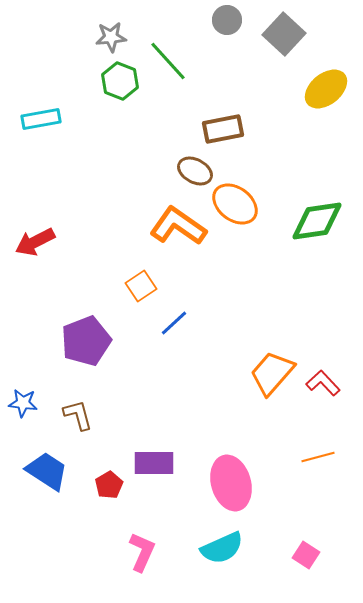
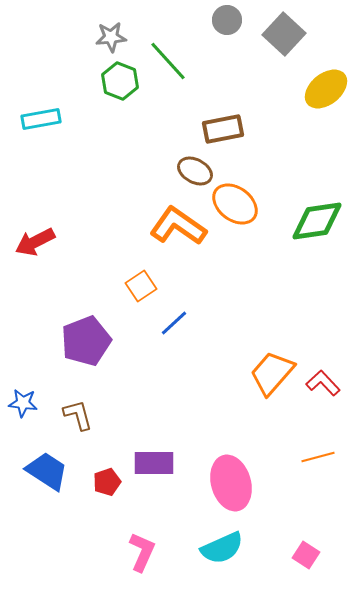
red pentagon: moved 2 px left, 3 px up; rotated 12 degrees clockwise
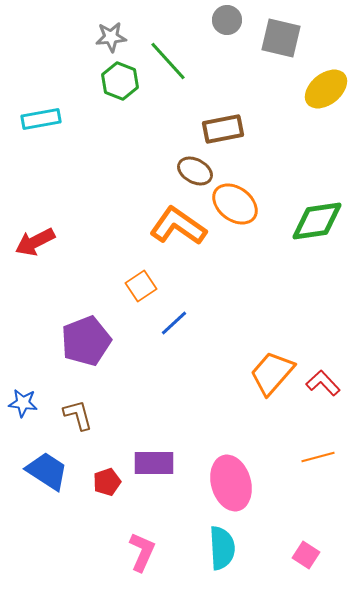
gray square: moved 3 px left, 4 px down; rotated 30 degrees counterclockwise
cyan semicircle: rotated 69 degrees counterclockwise
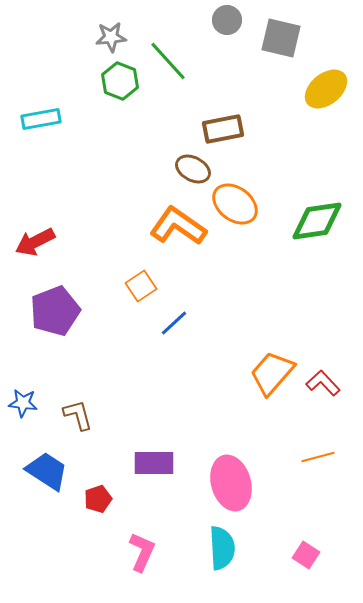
brown ellipse: moved 2 px left, 2 px up
purple pentagon: moved 31 px left, 30 px up
red pentagon: moved 9 px left, 17 px down
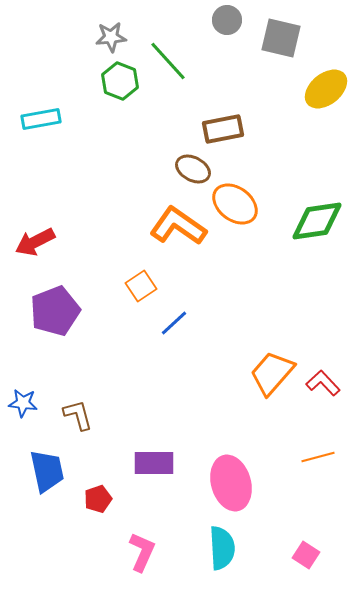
blue trapezoid: rotated 45 degrees clockwise
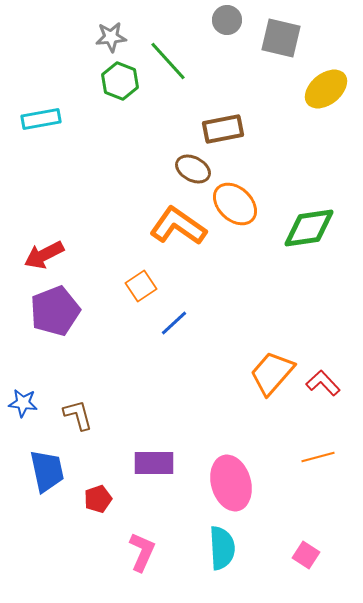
orange ellipse: rotated 6 degrees clockwise
green diamond: moved 8 px left, 7 px down
red arrow: moved 9 px right, 13 px down
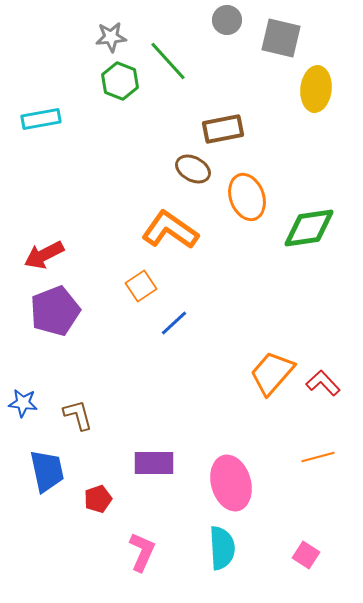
yellow ellipse: moved 10 px left; rotated 45 degrees counterclockwise
orange ellipse: moved 12 px right, 7 px up; rotated 27 degrees clockwise
orange L-shape: moved 8 px left, 4 px down
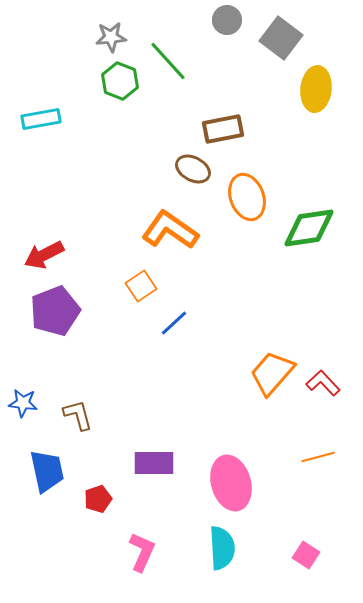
gray square: rotated 24 degrees clockwise
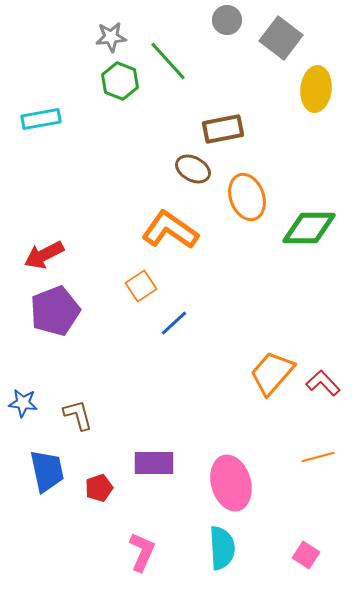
green diamond: rotated 8 degrees clockwise
red pentagon: moved 1 px right, 11 px up
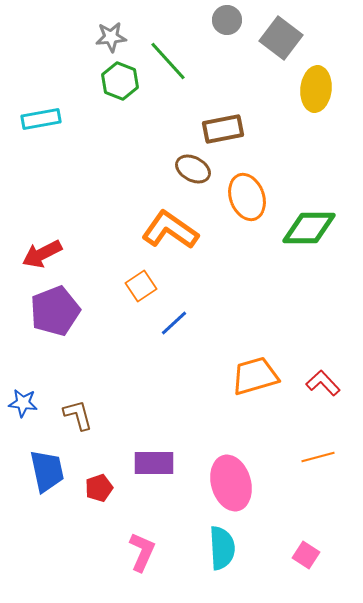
red arrow: moved 2 px left, 1 px up
orange trapezoid: moved 17 px left, 3 px down; rotated 33 degrees clockwise
